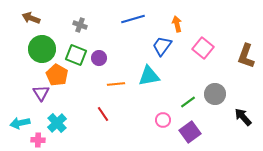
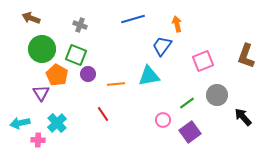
pink square: moved 13 px down; rotated 30 degrees clockwise
purple circle: moved 11 px left, 16 px down
gray circle: moved 2 px right, 1 px down
green line: moved 1 px left, 1 px down
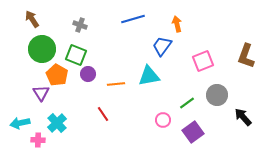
brown arrow: moved 1 px right, 1 px down; rotated 36 degrees clockwise
purple square: moved 3 px right
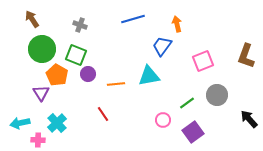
black arrow: moved 6 px right, 2 px down
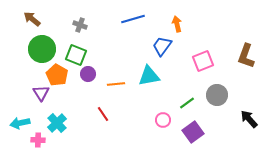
brown arrow: rotated 18 degrees counterclockwise
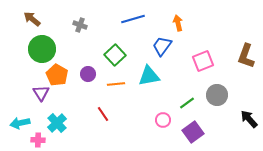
orange arrow: moved 1 px right, 1 px up
green square: moved 39 px right; rotated 25 degrees clockwise
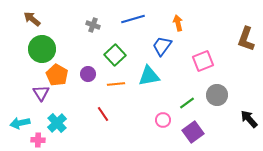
gray cross: moved 13 px right
brown L-shape: moved 17 px up
